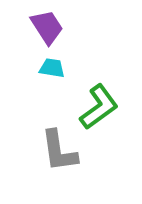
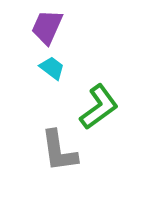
purple trapezoid: rotated 123 degrees counterclockwise
cyan trapezoid: rotated 28 degrees clockwise
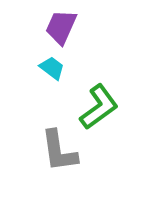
purple trapezoid: moved 14 px right
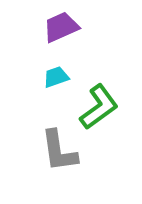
purple trapezoid: rotated 42 degrees clockwise
cyan trapezoid: moved 4 px right, 9 px down; rotated 56 degrees counterclockwise
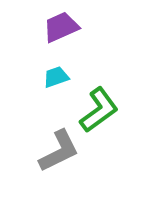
green L-shape: moved 3 px down
gray L-shape: rotated 108 degrees counterclockwise
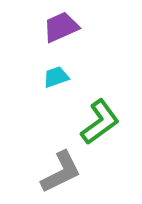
green L-shape: moved 1 px right, 12 px down
gray L-shape: moved 2 px right, 21 px down
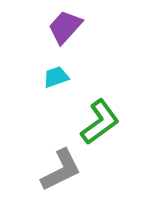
purple trapezoid: moved 4 px right; rotated 24 degrees counterclockwise
gray L-shape: moved 2 px up
